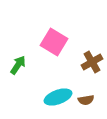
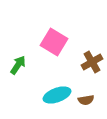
cyan ellipse: moved 1 px left, 2 px up
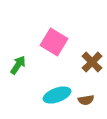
brown cross: rotated 15 degrees counterclockwise
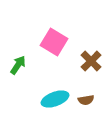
brown cross: moved 1 px left, 1 px up
cyan ellipse: moved 2 px left, 4 px down
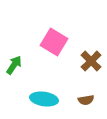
green arrow: moved 4 px left
cyan ellipse: moved 11 px left; rotated 28 degrees clockwise
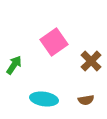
pink square: rotated 24 degrees clockwise
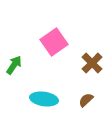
brown cross: moved 1 px right, 2 px down
brown semicircle: rotated 147 degrees clockwise
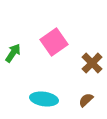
green arrow: moved 1 px left, 12 px up
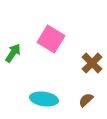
pink square: moved 3 px left, 3 px up; rotated 24 degrees counterclockwise
